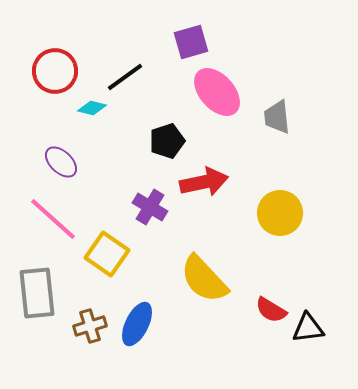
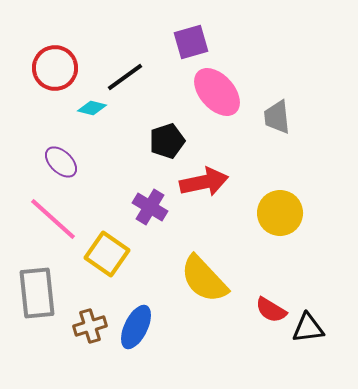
red circle: moved 3 px up
blue ellipse: moved 1 px left, 3 px down
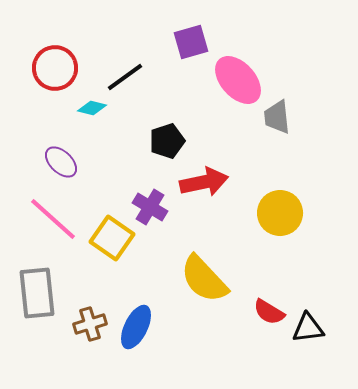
pink ellipse: moved 21 px right, 12 px up
yellow square: moved 5 px right, 16 px up
red semicircle: moved 2 px left, 2 px down
brown cross: moved 2 px up
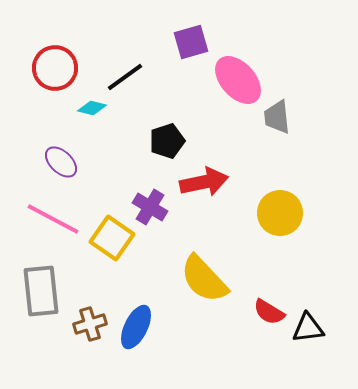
pink line: rotated 14 degrees counterclockwise
gray rectangle: moved 4 px right, 2 px up
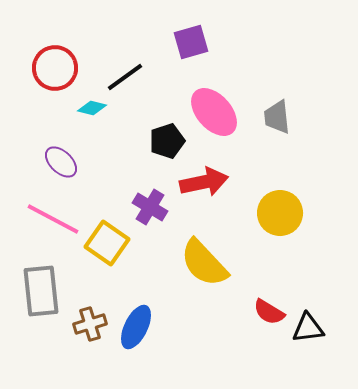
pink ellipse: moved 24 px left, 32 px down
yellow square: moved 5 px left, 5 px down
yellow semicircle: moved 16 px up
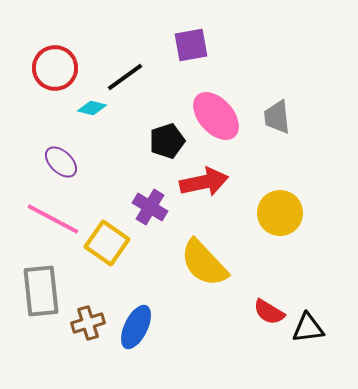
purple square: moved 3 px down; rotated 6 degrees clockwise
pink ellipse: moved 2 px right, 4 px down
brown cross: moved 2 px left, 1 px up
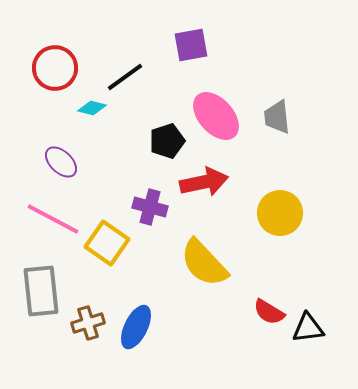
purple cross: rotated 16 degrees counterclockwise
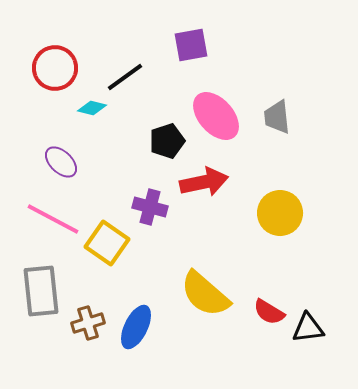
yellow semicircle: moved 1 px right, 31 px down; rotated 6 degrees counterclockwise
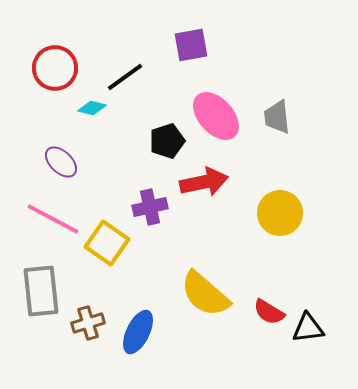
purple cross: rotated 28 degrees counterclockwise
blue ellipse: moved 2 px right, 5 px down
